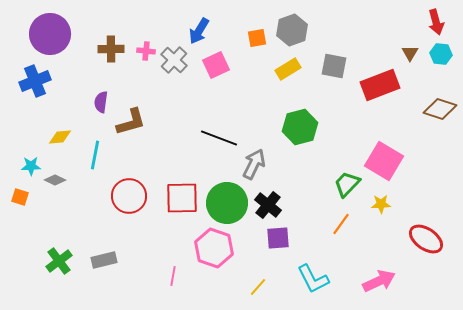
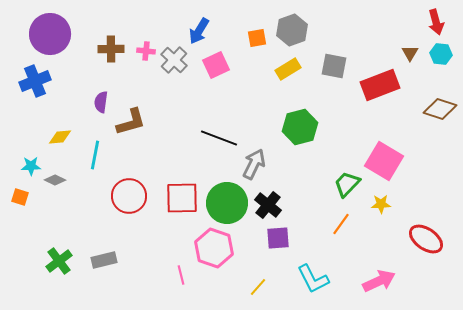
pink line at (173, 276): moved 8 px right, 1 px up; rotated 24 degrees counterclockwise
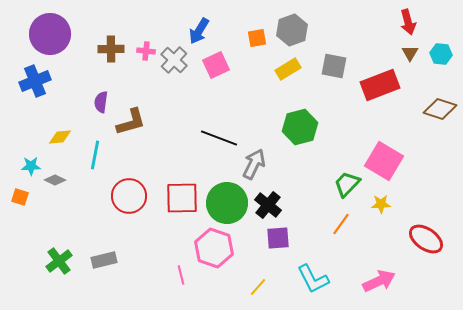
red arrow at (436, 22): moved 28 px left
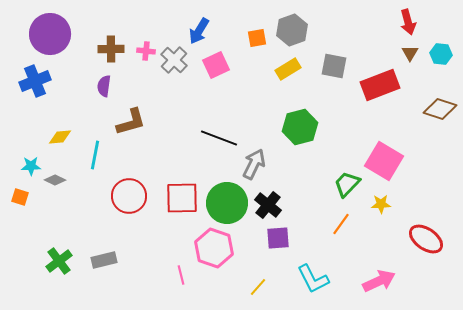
purple semicircle at (101, 102): moved 3 px right, 16 px up
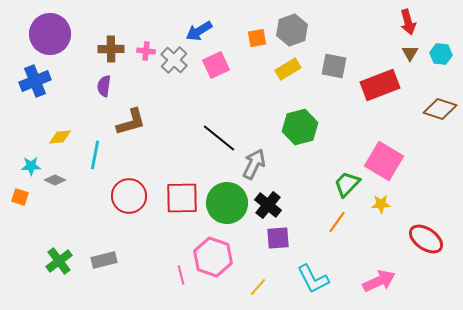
blue arrow at (199, 31): rotated 28 degrees clockwise
black line at (219, 138): rotated 18 degrees clockwise
orange line at (341, 224): moved 4 px left, 2 px up
pink hexagon at (214, 248): moved 1 px left, 9 px down
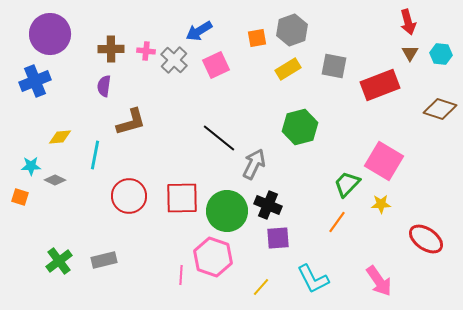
green circle at (227, 203): moved 8 px down
black cross at (268, 205): rotated 16 degrees counterclockwise
pink line at (181, 275): rotated 18 degrees clockwise
pink arrow at (379, 281): rotated 80 degrees clockwise
yellow line at (258, 287): moved 3 px right
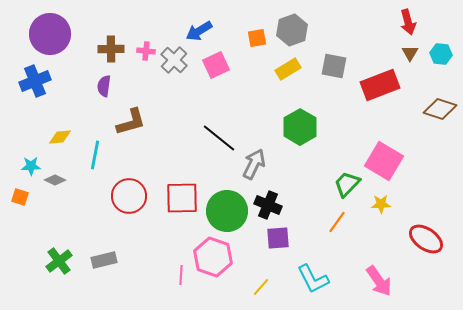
green hexagon at (300, 127): rotated 16 degrees counterclockwise
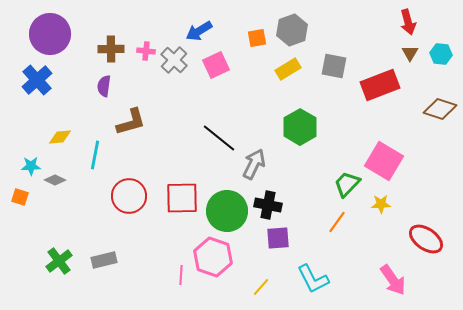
blue cross at (35, 81): moved 2 px right, 1 px up; rotated 20 degrees counterclockwise
black cross at (268, 205): rotated 12 degrees counterclockwise
pink arrow at (379, 281): moved 14 px right, 1 px up
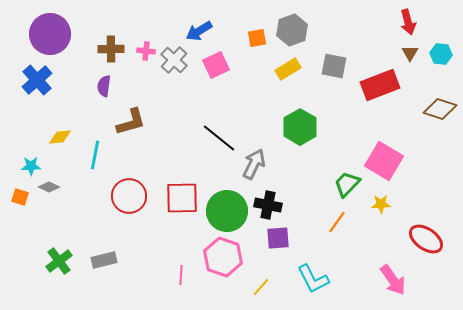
gray diamond at (55, 180): moved 6 px left, 7 px down
pink hexagon at (213, 257): moved 10 px right
